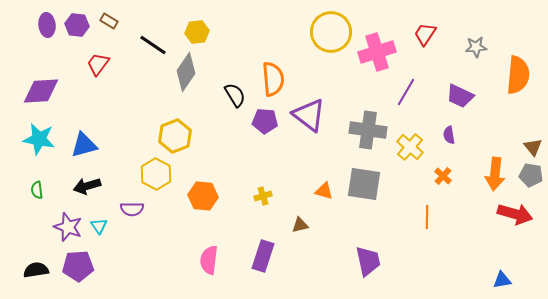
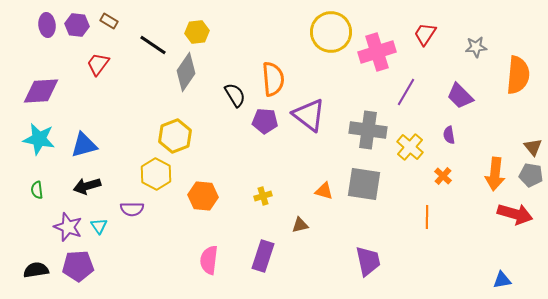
purple trapezoid at (460, 96): rotated 20 degrees clockwise
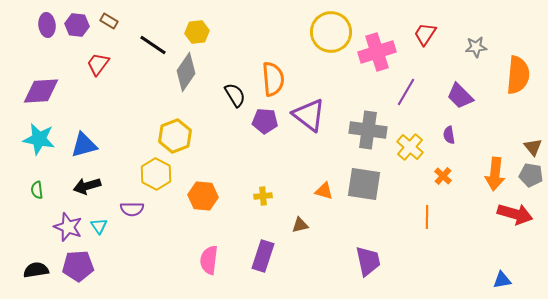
yellow cross at (263, 196): rotated 12 degrees clockwise
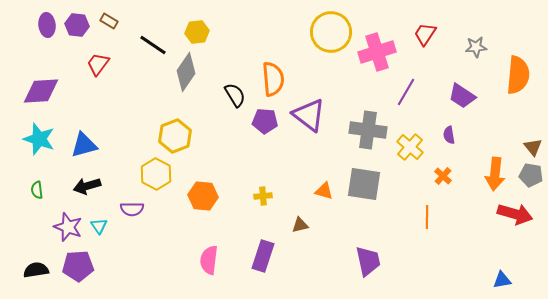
purple trapezoid at (460, 96): moved 2 px right; rotated 12 degrees counterclockwise
cyan star at (39, 139): rotated 8 degrees clockwise
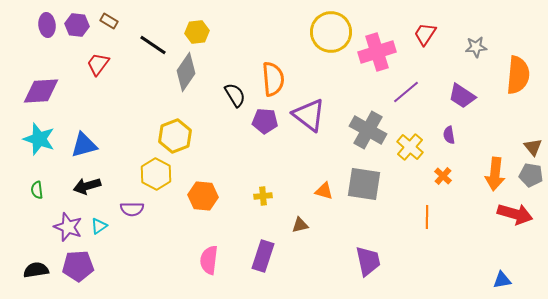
purple line at (406, 92): rotated 20 degrees clockwise
gray cross at (368, 130): rotated 21 degrees clockwise
cyan triangle at (99, 226): rotated 30 degrees clockwise
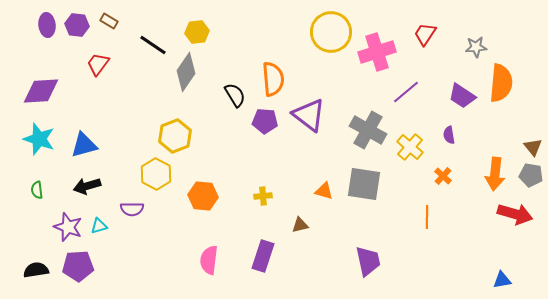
orange semicircle at (518, 75): moved 17 px left, 8 px down
cyan triangle at (99, 226): rotated 18 degrees clockwise
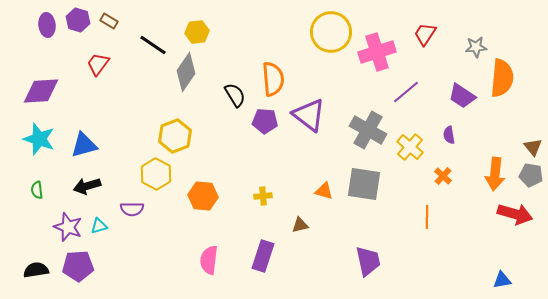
purple hexagon at (77, 25): moved 1 px right, 5 px up; rotated 10 degrees clockwise
orange semicircle at (501, 83): moved 1 px right, 5 px up
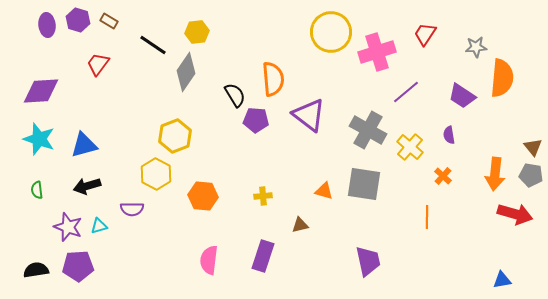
purple pentagon at (265, 121): moved 9 px left, 1 px up
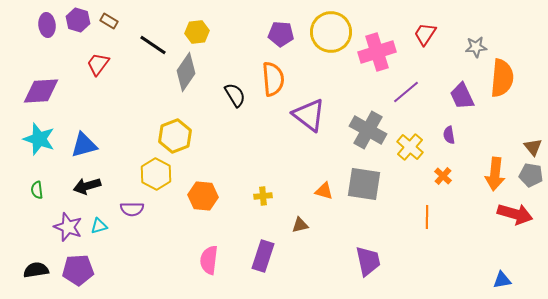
purple trapezoid at (462, 96): rotated 32 degrees clockwise
purple pentagon at (256, 120): moved 25 px right, 86 px up
purple pentagon at (78, 266): moved 4 px down
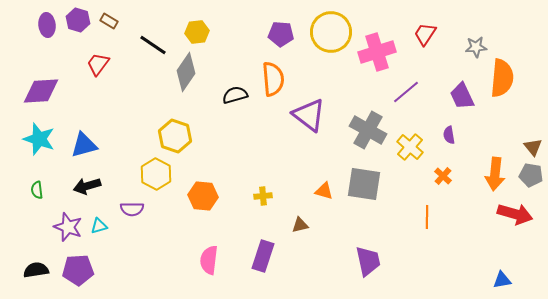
black semicircle at (235, 95): rotated 75 degrees counterclockwise
yellow hexagon at (175, 136): rotated 20 degrees counterclockwise
